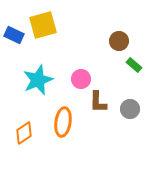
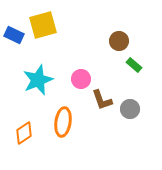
brown L-shape: moved 4 px right, 2 px up; rotated 20 degrees counterclockwise
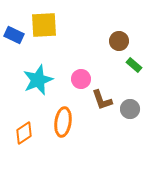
yellow square: moved 1 px right; rotated 12 degrees clockwise
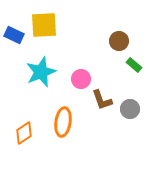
cyan star: moved 3 px right, 8 px up
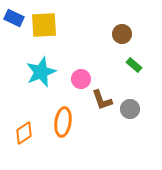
blue rectangle: moved 17 px up
brown circle: moved 3 px right, 7 px up
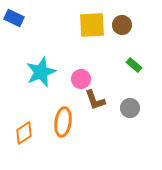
yellow square: moved 48 px right
brown circle: moved 9 px up
brown L-shape: moved 7 px left
gray circle: moved 1 px up
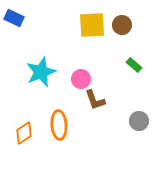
gray circle: moved 9 px right, 13 px down
orange ellipse: moved 4 px left, 3 px down; rotated 12 degrees counterclockwise
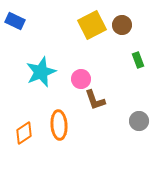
blue rectangle: moved 1 px right, 3 px down
yellow square: rotated 24 degrees counterclockwise
green rectangle: moved 4 px right, 5 px up; rotated 28 degrees clockwise
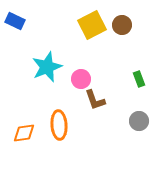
green rectangle: moved 1 px right, 19 px down
cyan star: moved 6 px right, 5 px up
orange diamond: rotated 25 degrees clockwise
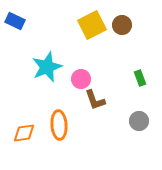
green rectangle: moved 1 px right, 1 px up
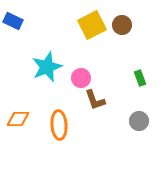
blue rectangle: moved 2 px left
pink circle: moved 1 px up
orange diamond: moved 6 px left, 14 px up; rotated 10 degrees clockwise
